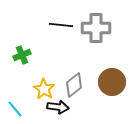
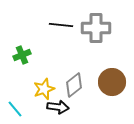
yellow star: rotated 20 degrees clockwise
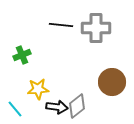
gray diamond: moved 3 px right, 21 px down
yellow star: moved 6 px left; rotated 15 degrees clockwise
black arrow: moved 1 px left
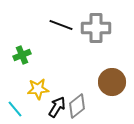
black line: rotated 15 degrees clockwise
black arrow: rotated 65 degrees counterclockwise
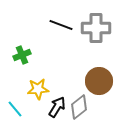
brown circle: moved 13 px left, 1 px up
gray diamond: moved 2 px right, 1 px down
